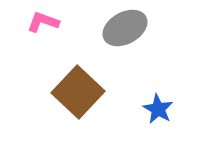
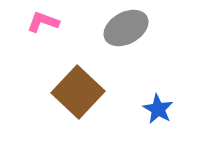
gray ellipse: moved 1 px right
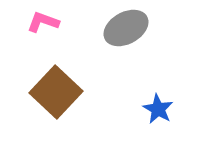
brown square: moved 22 px left
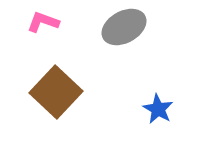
gray ellipse: moved 2 px left, 1 px up
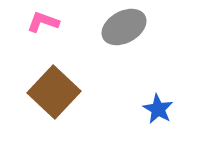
brown square: moved 2 px left
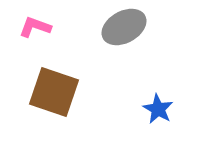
pink L-shape: moved 8 px left, 5 px down
brown square: rotated 24 degrees counterclockwise
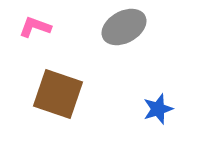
brown square: moved 4 px right, 2 px down
blue star: rotated 24 degrees clockwise
